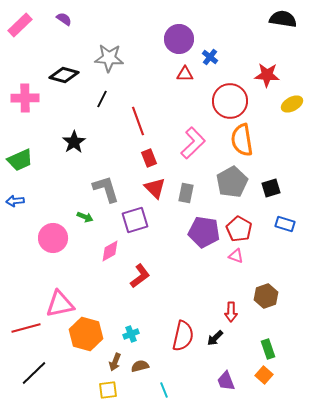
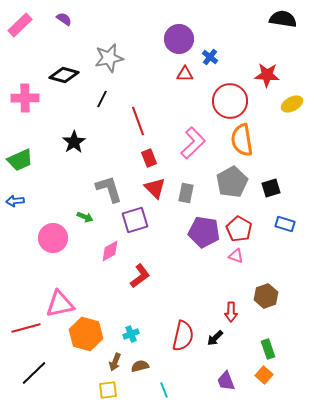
gray star at (109, 58): rotated 16 degrees counterclockwise
gray L-shape at (106, 189): moved 3 px right
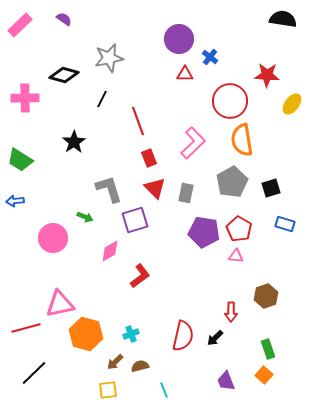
yellow ellipse at (292, 104): rotated 25 degrees counterclockwise
green trapezoid at (20, 160): rotated 56 degrees clockwise
pink triangle at (236, 256): rotated 14 degrees counterclockwise
brown arrow at (115, 362): rotated 24 degrees clockwise
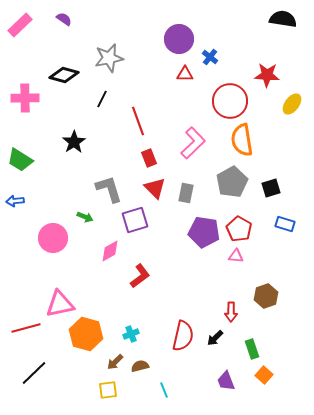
green rectangle at (268, 349): moved 16 px left
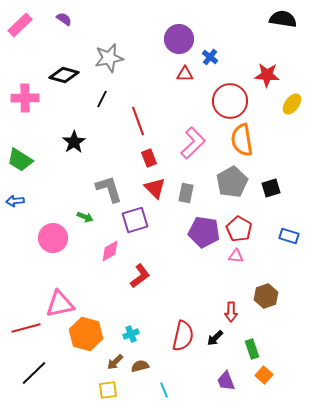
blue rectangle at (285, 224): moved 4 px right, 12 px down
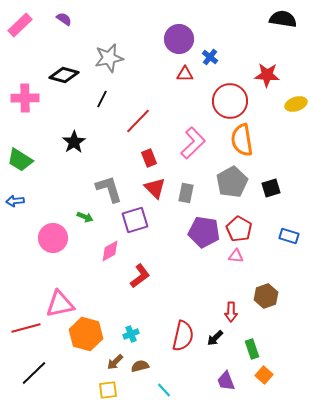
yellow ellipse at (292, 104): moved 4 px right; rotated 35 degrees clockwise
red line at (138, 121): rotated 64 degrees clockwise
cyan line at (164, 390): rotated 21 degrees counterclockwise
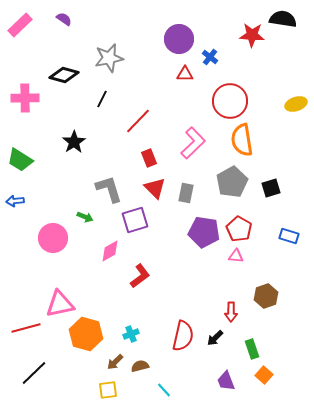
red star at (267, 75): moved 15 px left, 40 px up
